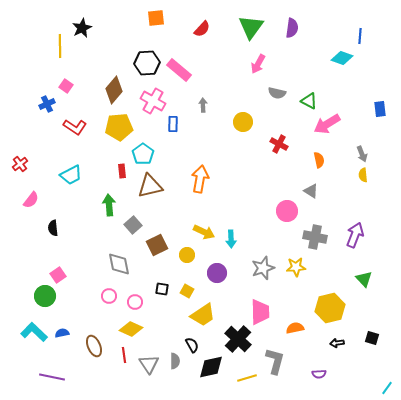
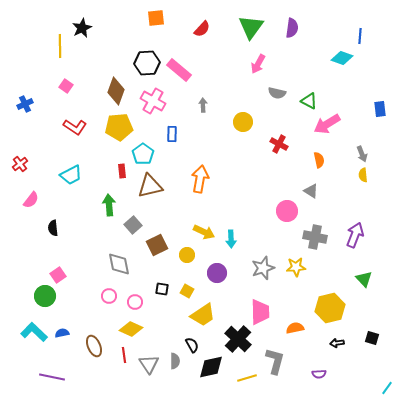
brown diamond at (114, 90): moved 2 px right, 1 px down; rotated 20 degrees counterclockwise
blue cross at (47, 104): moved 22 px left
blue rectangle at (173, 124): moved 1 px left, 10 px down
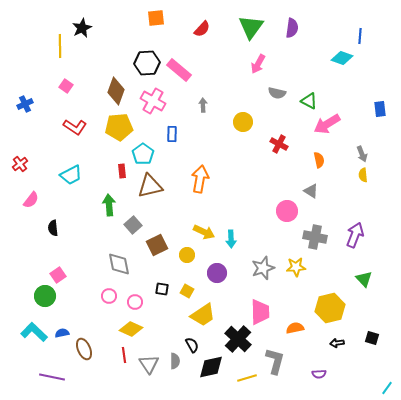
brown ellipse at (94, 346): moved 10 px left, 3 px down
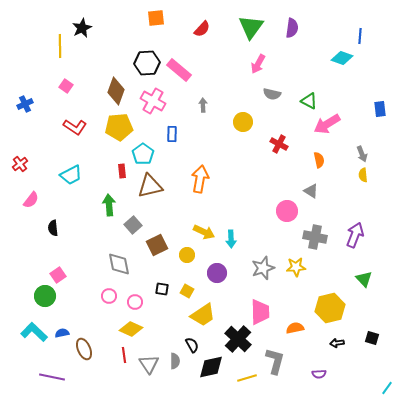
gray semicircle at (277, 93): moved 5 px left, 1 px down
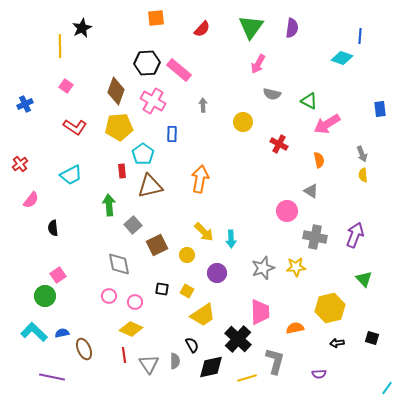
yellow arrow at (204, 232): rotated 20 degrees clockwise
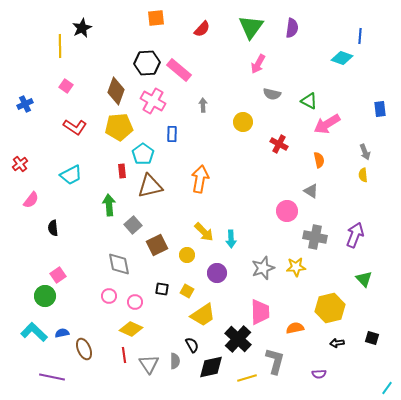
gray arrow at (362, 154): moved 3 px right, 2 px up
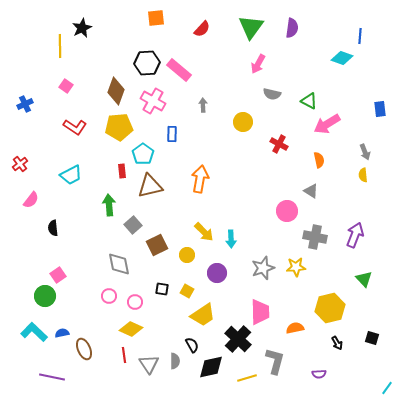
black arrow at (337, 343): rotated 112 degrees counterclockwise
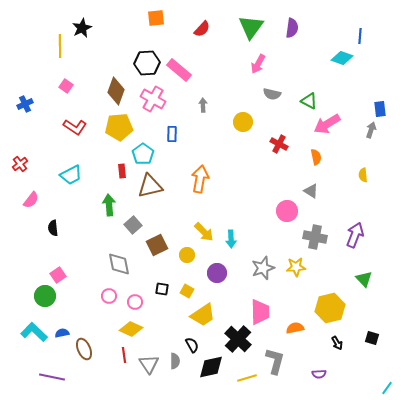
pink cross at (153, 101): moved 2 px up
gray arrow at (365, 152): moved 6 px right, 22 px up; rotated 140 degrees counterclockwise
orange semicircle at (319, 160): moved 3 px left, 3 px up
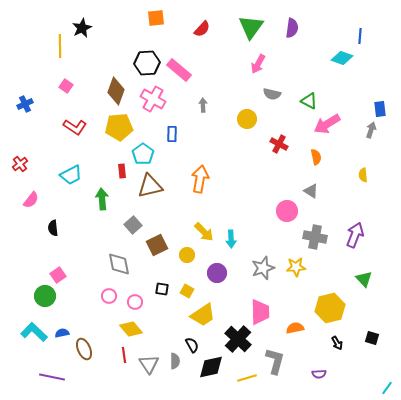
yellow circle at (243, 122): moved 4 px right, 3 px up
green arrow at (109, 205): moved 7 px left, 6 px up
yellow diamond at (131, 329): rotated 25 degrees clockwise
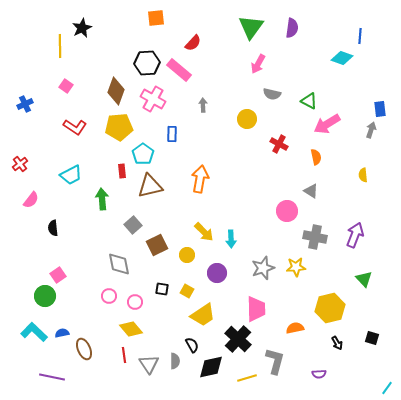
red semicircle at (202, 29): moved 9 px left, 14 px down
pink trapezoid at (260, 312): moved 4 px left, 3 px up
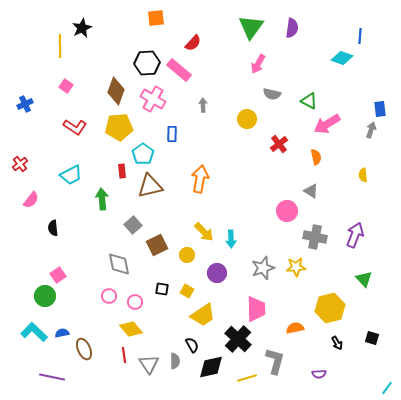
red cross at (279, 144): rotated 24 degrees clockwise
